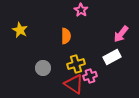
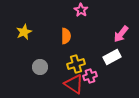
yellow star: moved 4 px right, 2 px down; rotated 21 degrees clockwise
gray circle: moved 3 px left, 1 px up
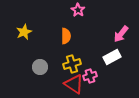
pink star: moved 3 px left
yellow cross: moved 4 px left
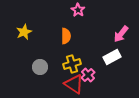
pink cross: moved 2 px left, 1 px up; rotated 24 degrees counterclockwise
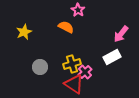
orange semicircle: moved 9 px up; rotated 63 degrees counterclockwise
pink cross: moved 3 px left, 3 px up
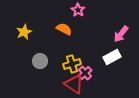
orange semicircle: moved 2 px left, 2 px down
gray circle: moved 6 px up
pink cross: moved 1 px down
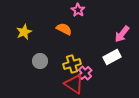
pink arrow: moved 1 px right
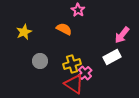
pink arrow: moved 1 px down
